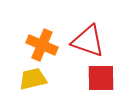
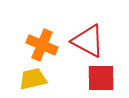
red triangle: rotated 9 degrees clockwise
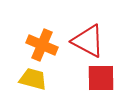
yellow trapezoid: rotated 28 degrees clockwise
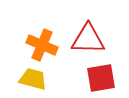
red triangle: moved 2 px up; rotated 27 degrees counterclockwise
red square: rotated 8 degrees counterclockwise
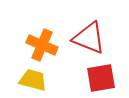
red triangle: moved 1 px right, 1 px up; rotated 21 degrees clockwise
yellow trapezoid: moved 1 px down
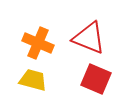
orange cross: moved 4 px left, 2 px up
red square: moved 5 px left, 1 px down; rotated 32 degrees clockwise
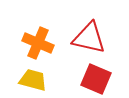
red triangle: rotated 9 degrees counterclockwise
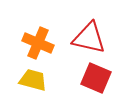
red square: moved 1 px up
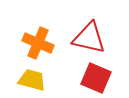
yellow trapezoid: moved 1 px left
